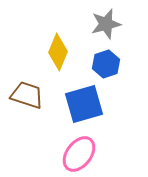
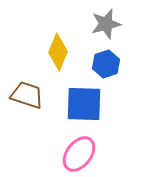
blue square: rotated 18 degrees clockwise
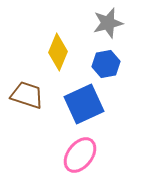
gray star: moved 2 px right, 1 px up
blue hexagon: rotated 8 degrees clockwise
blue square: rotated 27 degrees counterclockwise
pink ellipse: moved 1 px right, 1 px down
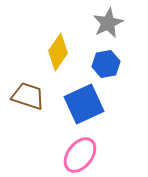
gray star: rotated 12 degrees counterclockwise
yellow diamond: rotated 12 degrees clockwise
brown trapezoid: moved 1 px right, 1 px down
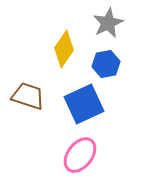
yellow diamond: moved 6 px right, 3 px up
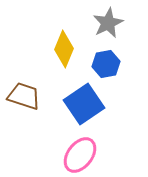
yellow diamond: rotated 12 degrees counterclockwise
brown trapezoid: moved 4 px left
blue square: rotated 9 degrees counterclockwise
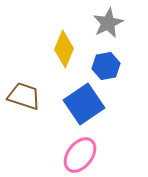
blue hexagon: moved 2 px down
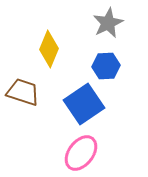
yellow diamond: moved 15 px left
blue hexagon: rotated 8 degrees clockwise
brown trapezoid: moved 1 px left, 4 px up
pink ellipse: moved 1 px right, 2 px up
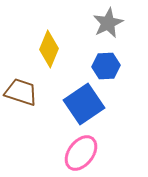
brown trapezoid: moved 2 px left
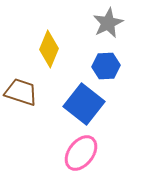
blue square: rotated 18 degrees counterclockwise
